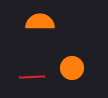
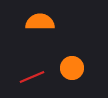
red line: rotated 20 degrees counterclockwise
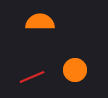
orange circle: moved 3 px right, 2 px down
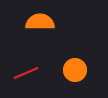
red line: moved 6 px left, 4 px up
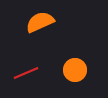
orange semicircle: rotated 24 degrees counterclockwise
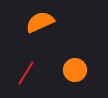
red line: rotated 35 degrees counterclockwise
